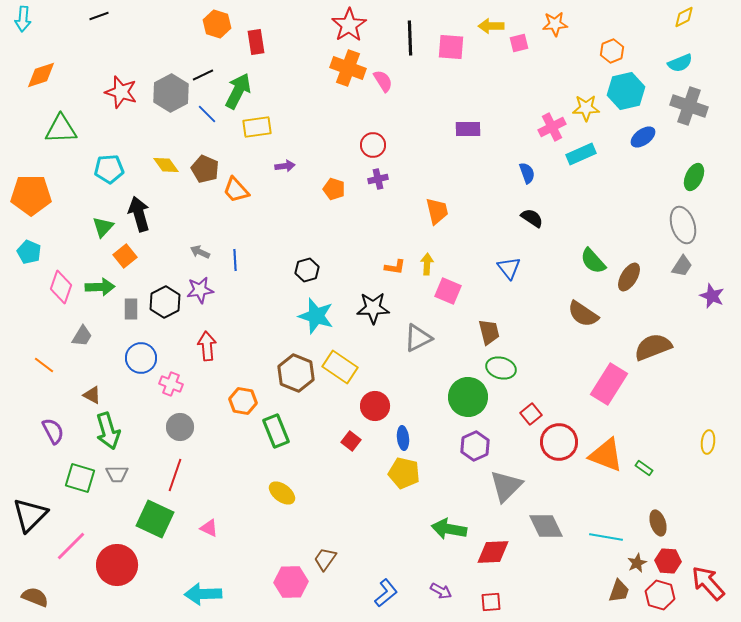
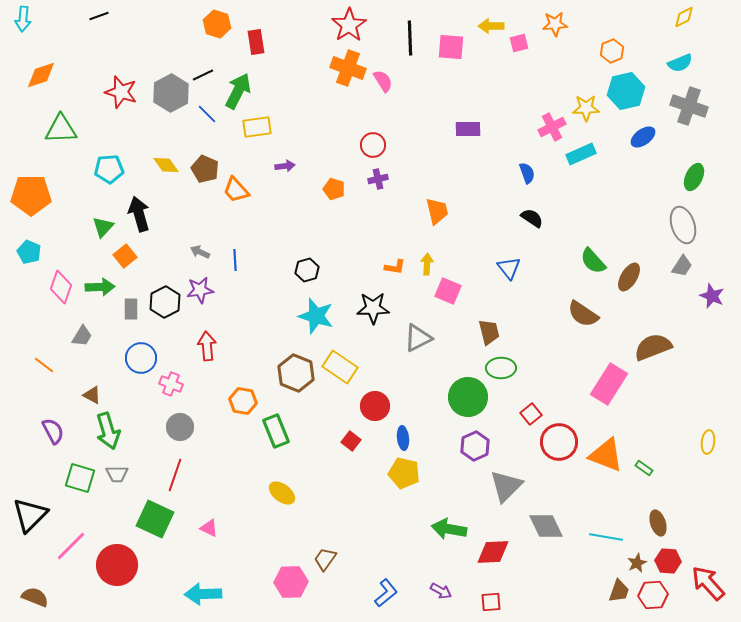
green ellipse at (501, 368): rotated 16 degrees counterclockwise
red hexagon at (660, 595): moved 7 px left; rotated 20 degrees counterclockwise
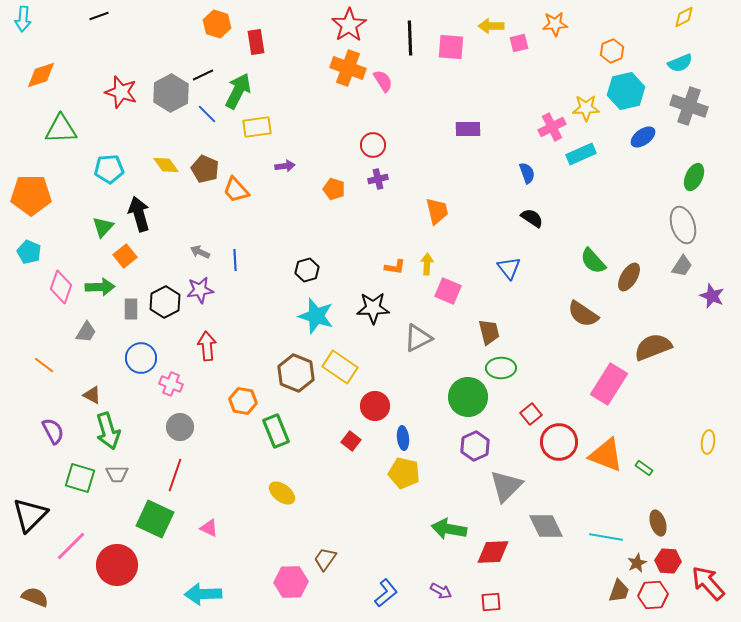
gray trapezoid at (82, 336): moved 4 px right, 4 px up
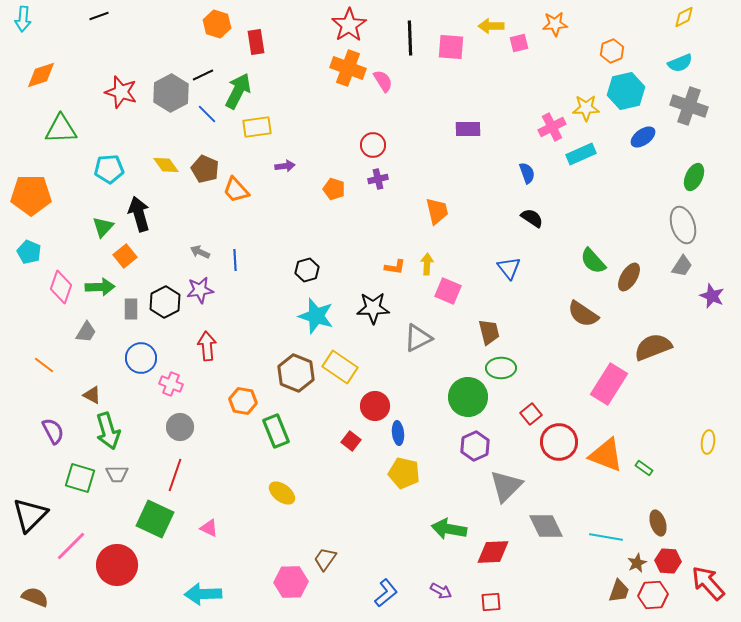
blue ellipse at (403, 438): moved 5 px left, 5 px up
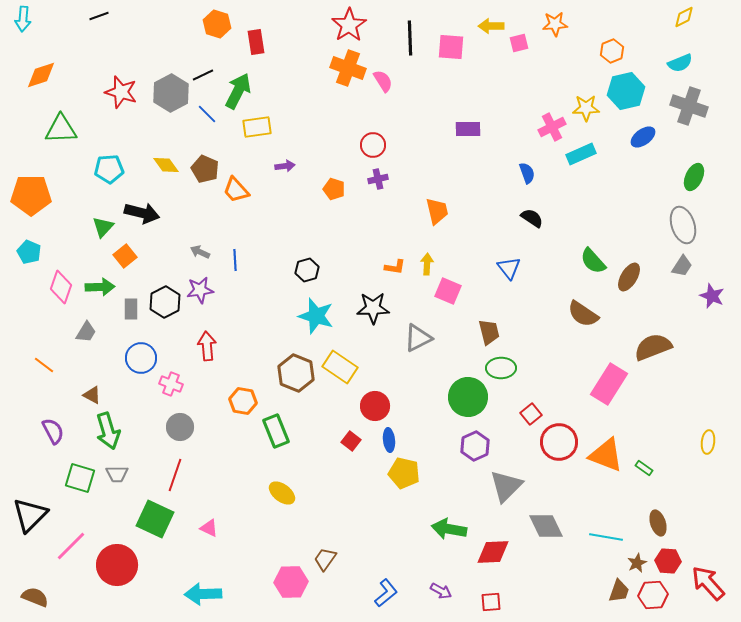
black arrow at (139, 214): moved 3 px right, 1 px up; rotated 120 degrees clockwise
blue ellipse at (398, 433): moved 9 px left, 7 px down
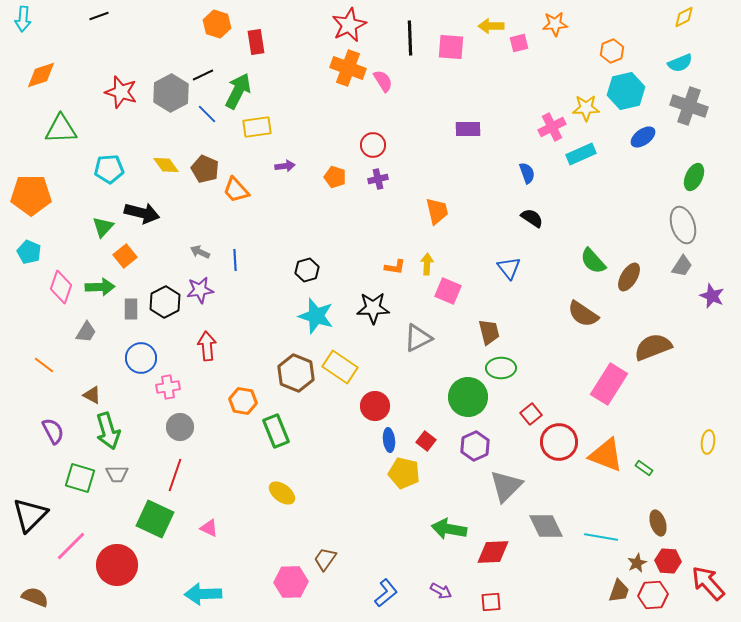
red star at (349, 25): rotated 8 degrees clockwise
orange pentagon at (334, 189): moved 1 px right, 12 px up
pink cross at (171, 384): moved 3 px left, 3 px down; rotated 30 degrees counterclockwise
red square at (351, 441): moved 75 px right
cyan line at (606, 537): moved 5 px left
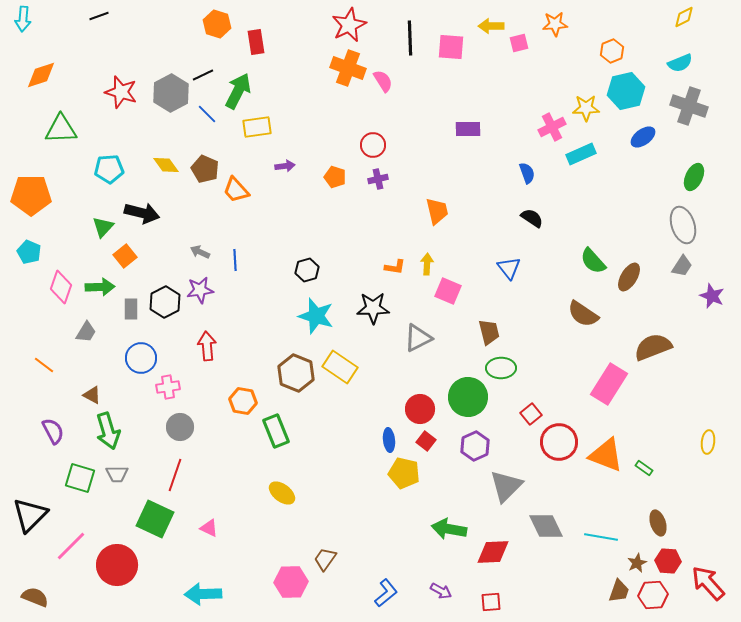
red circle at (375, 406): moved 45 px right, 3 px down
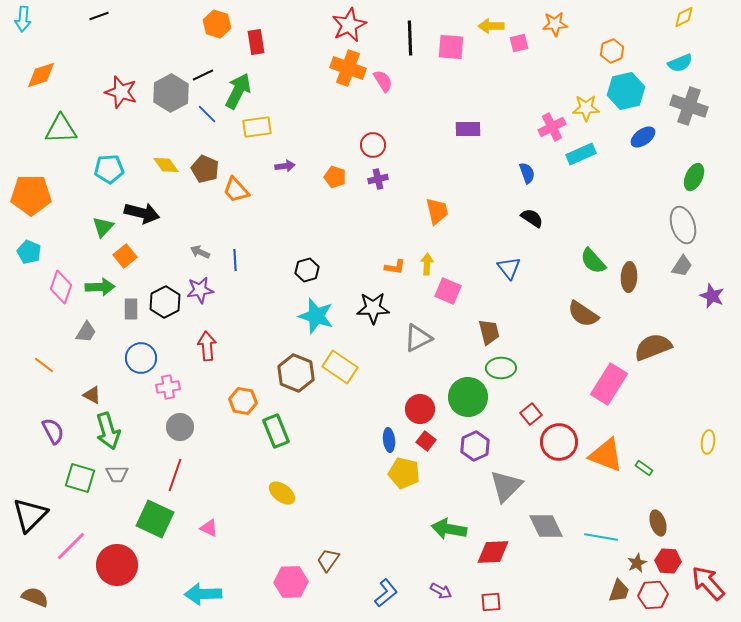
brown ellipse at (629, 277): rotated 28 degrees counterclockwise
brown trapezoid at (325, 559): moved 3 px right, 1 px down
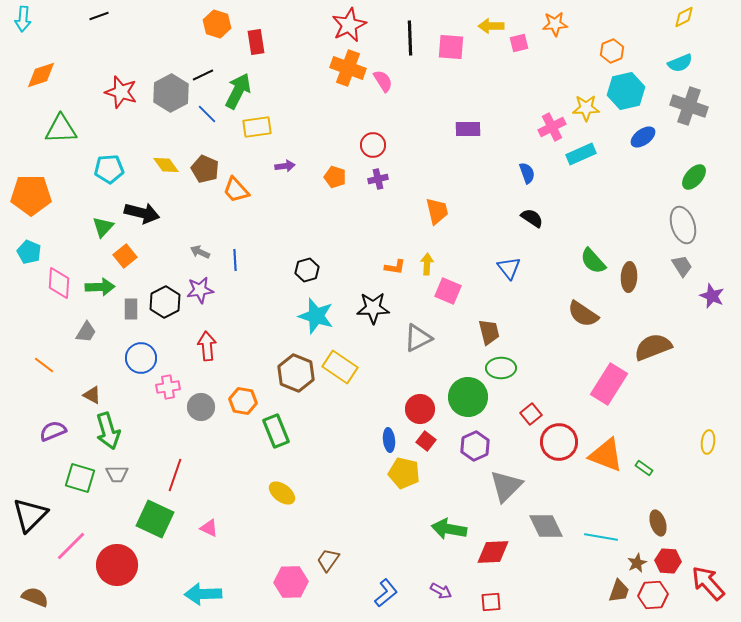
green ellipse at (694, 177): rotated 16 degrees clockwise
gray trapezoid at (682, 266): rotated 65 degrees counterclockwise
pink diamond at (61, 287): moved 2 px left, 4 px up; rotated 16 degrees counterclockwise
gray circle at (180, 427): moved 21 px right, 20 px up
purple semicircle at (53, 431): rotated 84 degrees counterclockwise
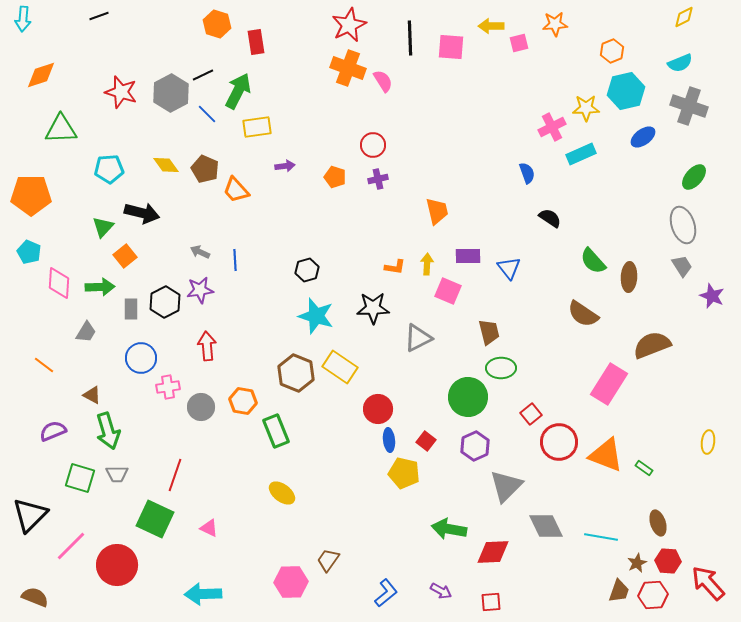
purple rectangle at (468, 129): moved 127 px down
black semicircle at (532, 218): moved 18 px right
brown semicircle at (653, 347): moved 1 px left, 2 px up
red circle at (420, 409): moved 42 px left
